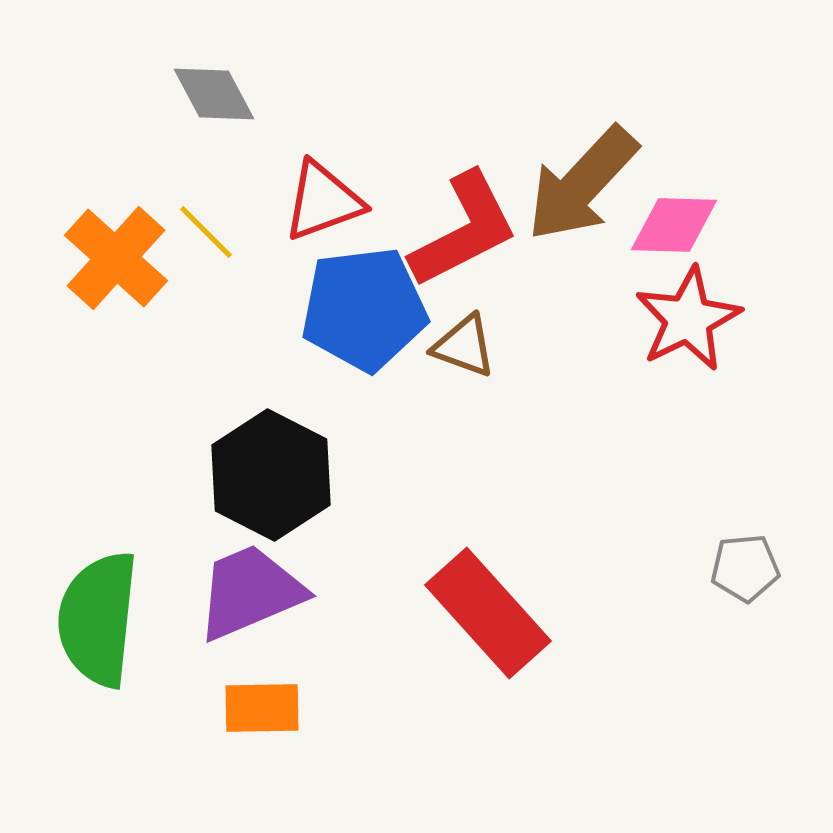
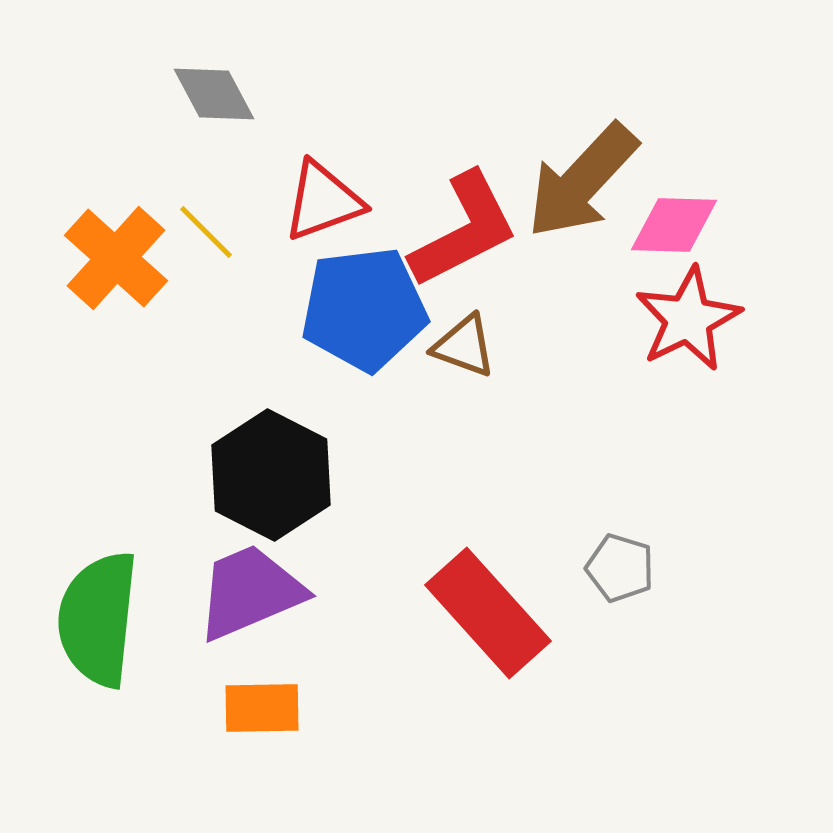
brown arrow: moved 3 px up
gray pentagon: moved 125 px left; rotated 22 degrees clockwise
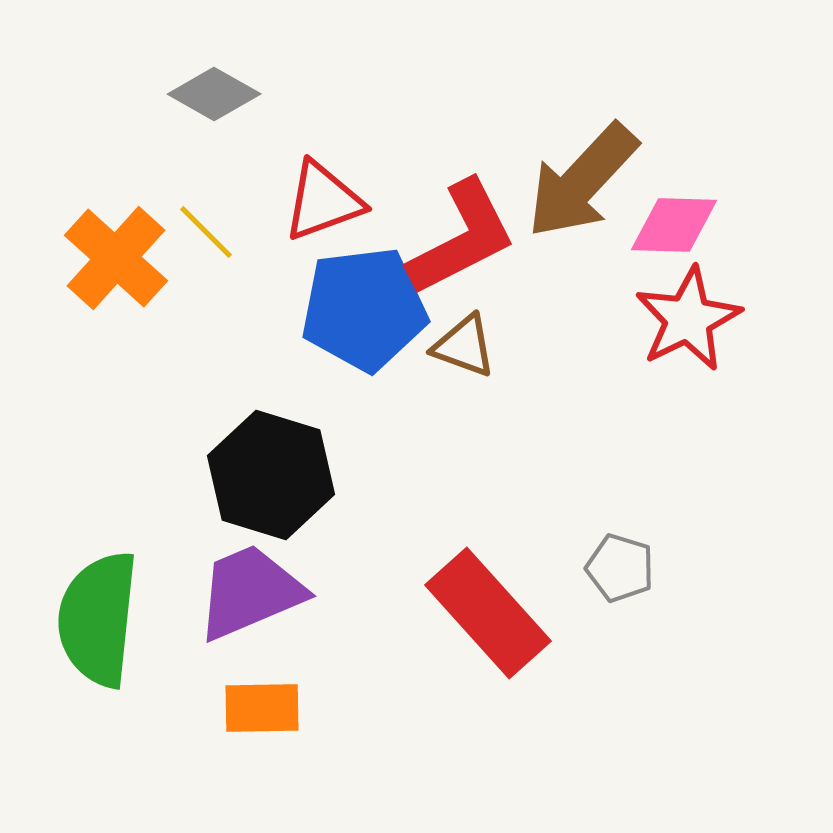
gray diamond: rotated 32 degrees counterclockwise
red L-shape: moved 2 px left, 8 px down
black hexagon: rotated 10 degrees counterclockwise
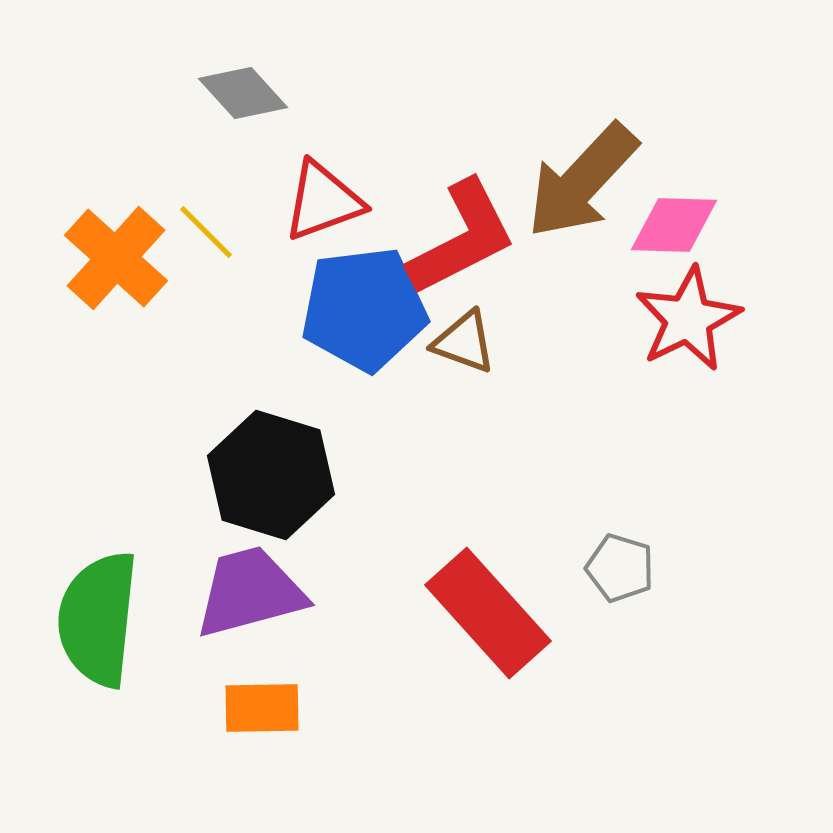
gray diamond: moved 29 px right, 1 px up; rotated 18 degrees clockwise
brown triangle: moved 4 px up
purple trapezoid: rotated 8 degrees clockwise
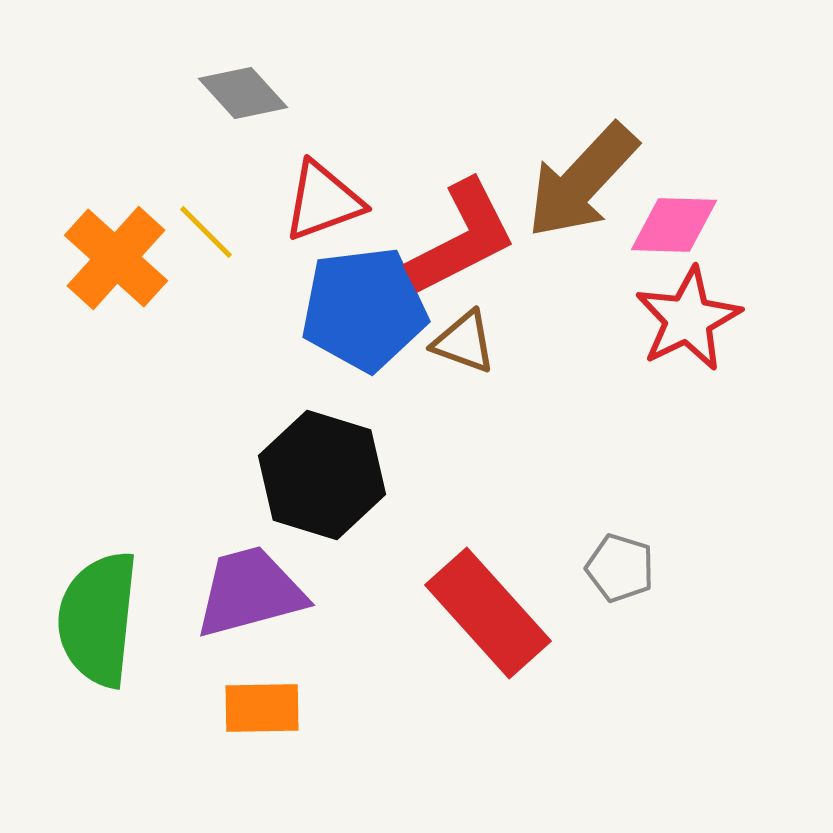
black hexagon: moved 51 px right
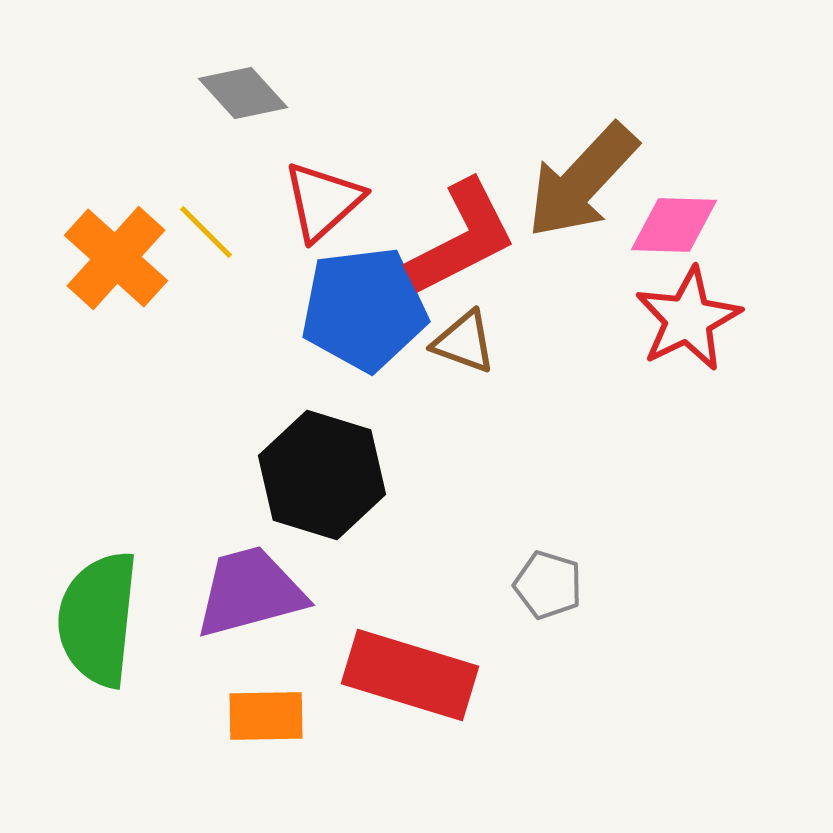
red triangle: rotated 22 degrees counterclockwise
gray pentagon: moved 72 px left, 17 px down
red rectangle: moved 78 px left, 62 px down; rotated 31 degrees counterclockwise
orange rectangle: moved 4 px right, 8 px down
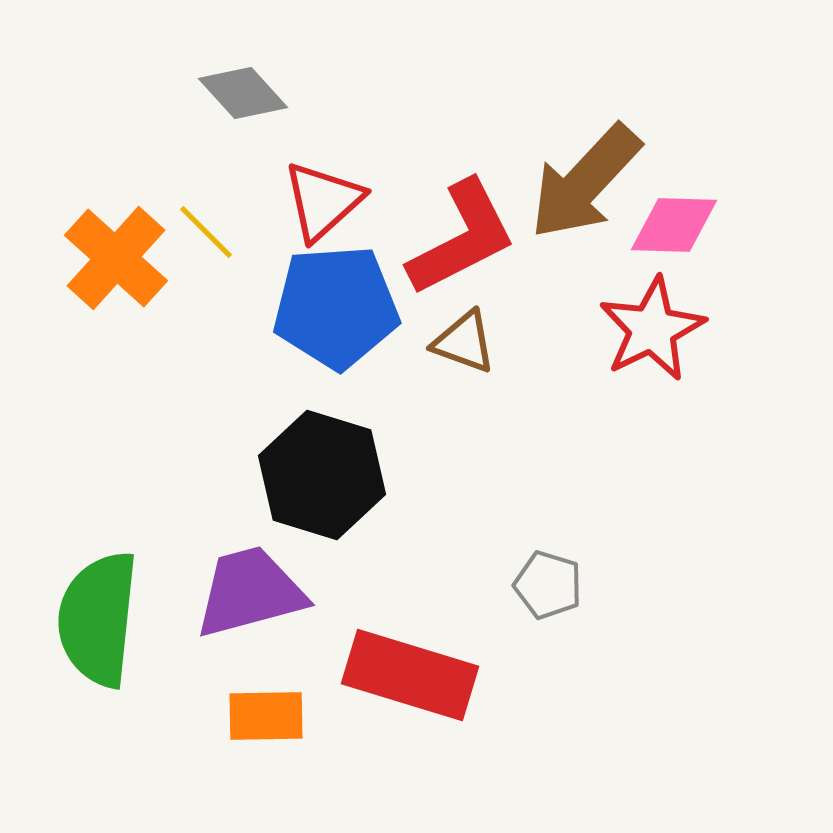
brown arrow: moved 3 px right, 1 px down
blue pentagon: moved 28 px left, 2 px up; rotated 3 degrees clockwise
red star: moved 36 px left, 10 px down
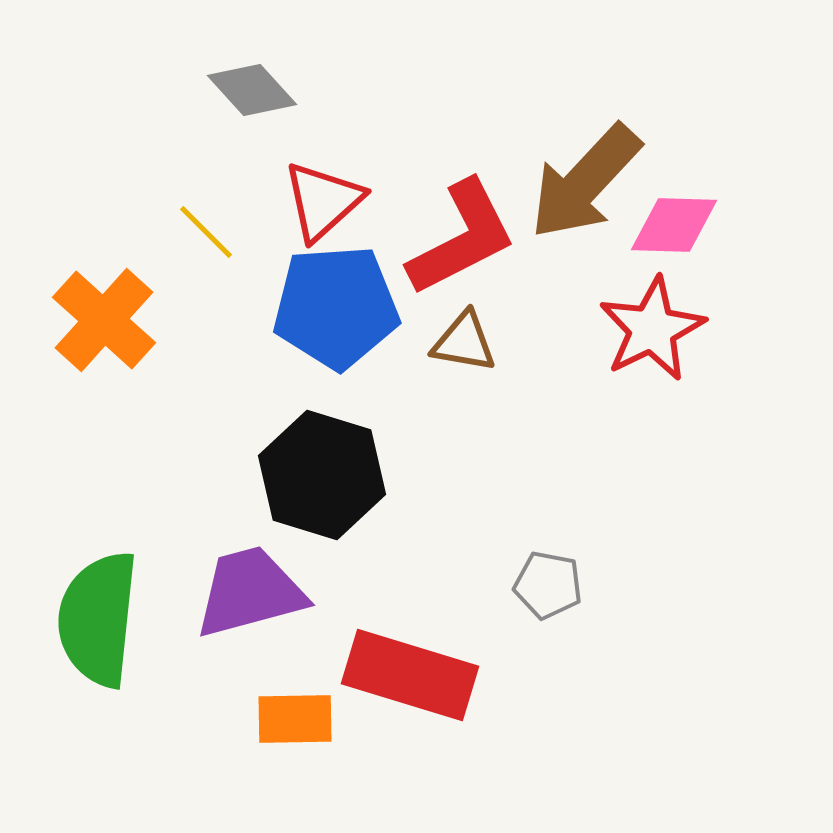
gray diamond: moved 9 px right, 3 px up
orange cross: moved 12 px left, 62 px down
brown triangle: rotated 10 degrees counterclockwise
gray pentagon: rotated 6 degrees counterclockwise
orange rectangle: moved 29 px right, 3 px down
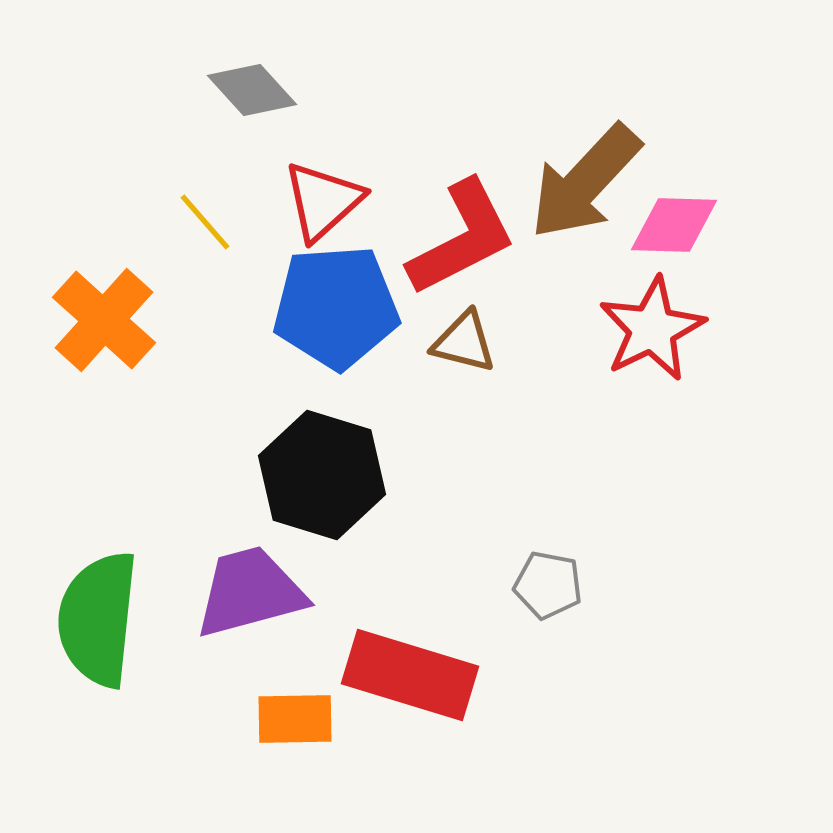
yellow line: moved 1 px left, 10 px up; rotated 4 degrees clockwise
brown triangle: rotated 4 degrees clockwise
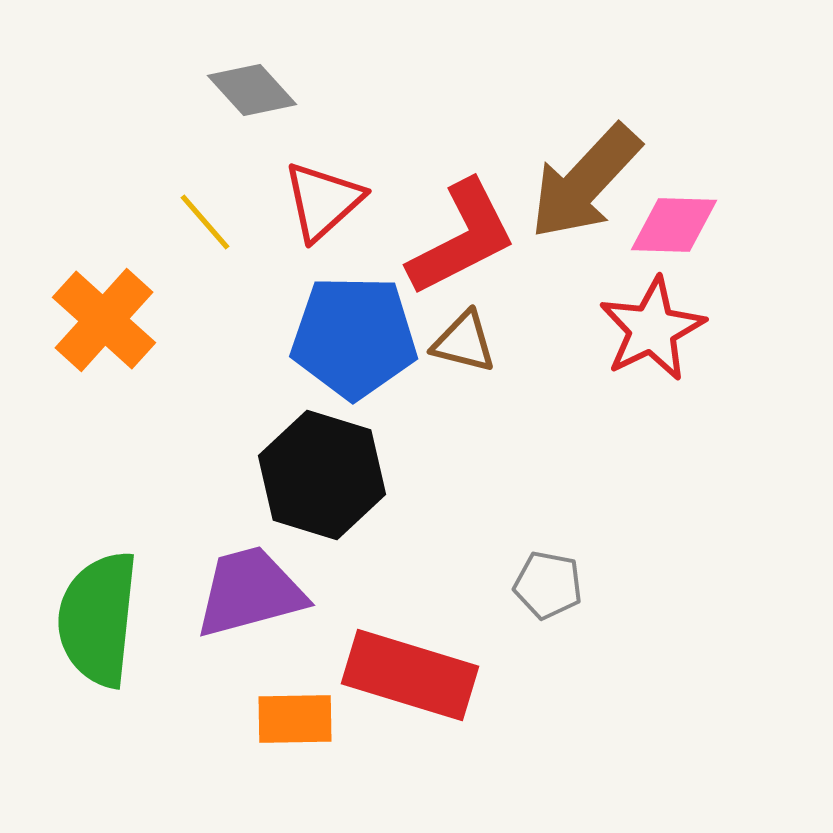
blue pentagon: moved 18 px right, 30 px down; rotated 5 degrees clockwise
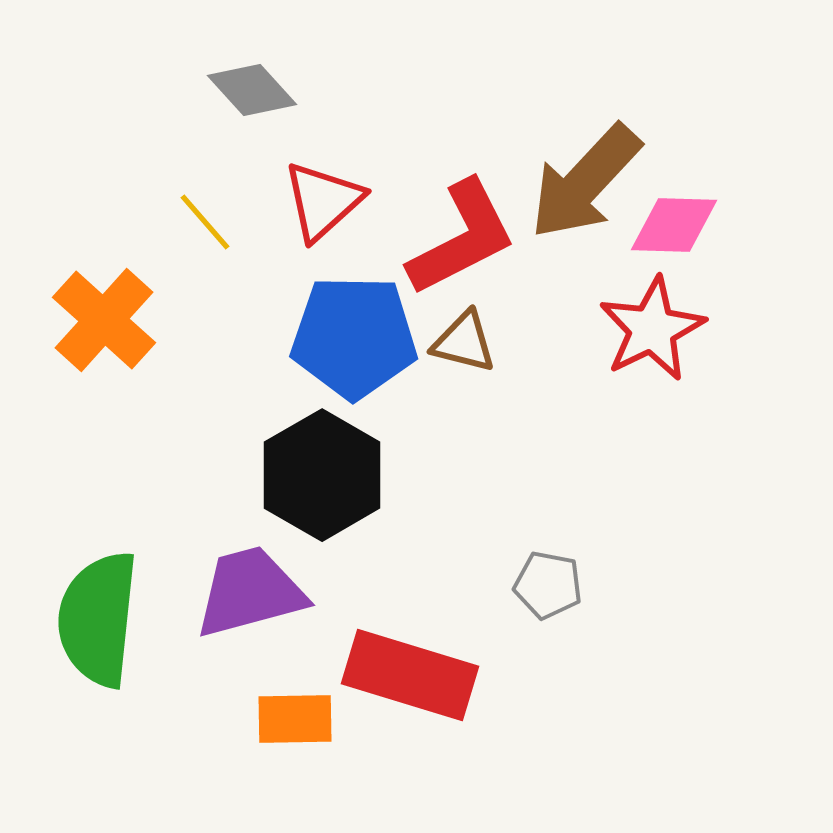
black hexagon: rotated 13 degrees clockwise
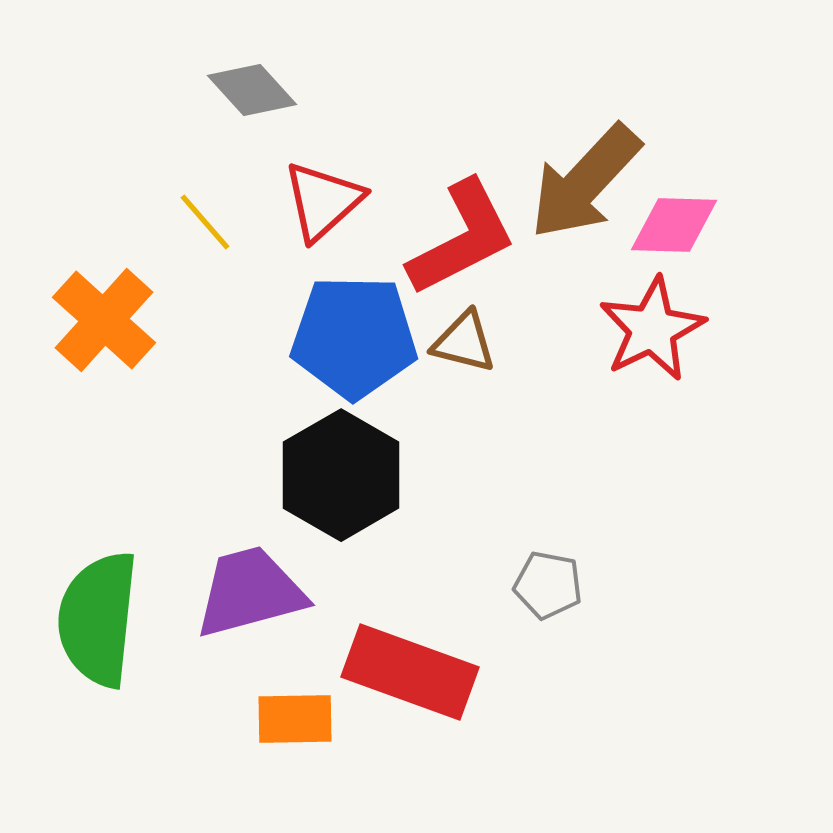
black hexagon: moved 19 px right
red rectangle: moved 3 px up; rotated 3 degrees clockwise
